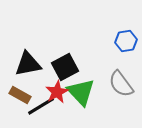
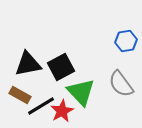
black square: moved 4 px left
red star: moved 5 px right, 19 px down
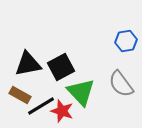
red star: rotated 25 degrees counterclockwise
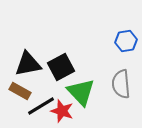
gray semicircle: rotated 32 degrees clockwise
brown rectangle: moved 4 px up
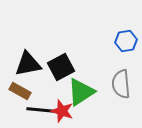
green triangle: rotated 40 degrees clockwise
black line: moved 4 px down; rotated 36 degrees clockwise
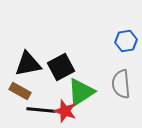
red star: moved 3 px right
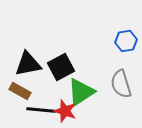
gray semicircle: rotated 12 degrees counterclockwise
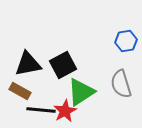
black square: moved 2 px right, 2 px up
red star: rotated 25 degrees clockwise
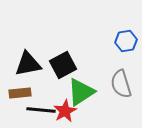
brown rectangle: moved 2 px down; rotated 35 degrees counterclockwise
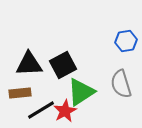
black triangle: moved 1 px right; rotated 8 degrees clockwise
black line: rotated 36 degrees counterclockwise
